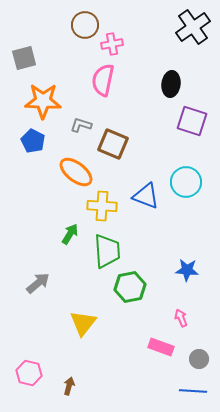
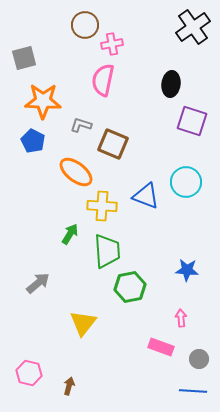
pink arrow: rotated 18 degrees clockwise
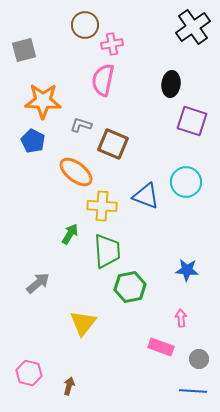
gray square: moved 8 px up
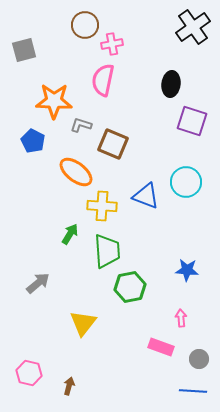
orange star: moved 11 px right
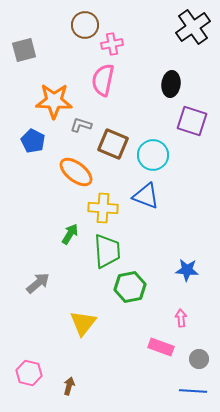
cyan circle: moved 33 px left, 27 px up
yellow cross: moved 1 px right, 2 px down
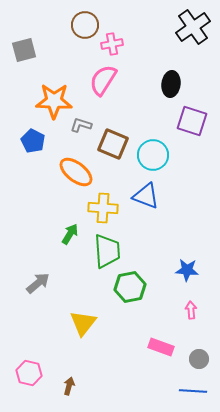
pink semicircle: rotated 20 degrees clockwise
pink arrow: moved 10 px right, 8 px up
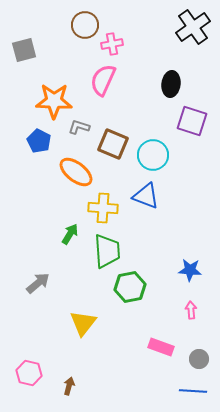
pink semicircle: rotated 8 degrees counterclockwise
gray L-shape: moved 2 px left, 2 px down
blue pentagon: moved 6 px right
blue star: moved 3 px right
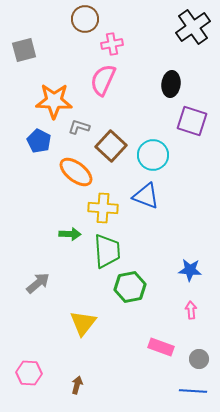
brown circle: moved 6 px up
brown square: moved 2 px left, 2 px down; rotated 20 degrees clockwise
green arrow: rotated 60 degrees clockwise
pink hexagon: rotated 10 degrees counterclockwise
brown arrow: moved 8 px right, 1 px up
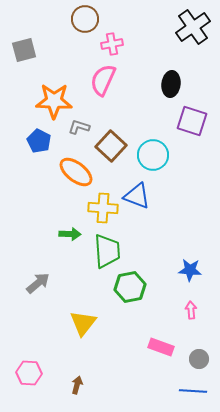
blue triangle: moved 9 px left
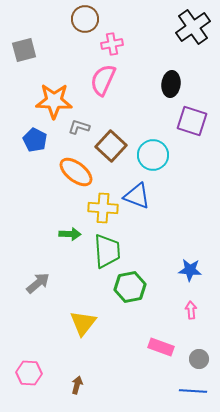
blue pentagon: moved 4 px left, 1 px up
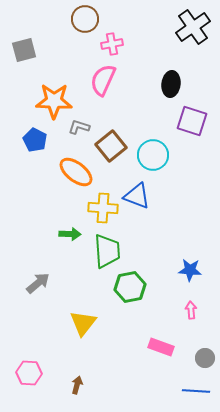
brown square: rotated 8 degrees clockwise
gray circle: moved 6 px right, 1 px up
blue line: moved 3 px right
